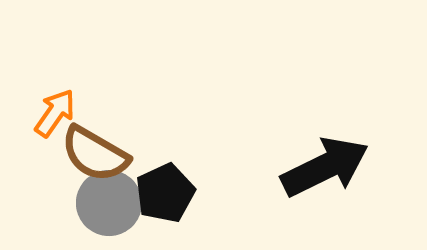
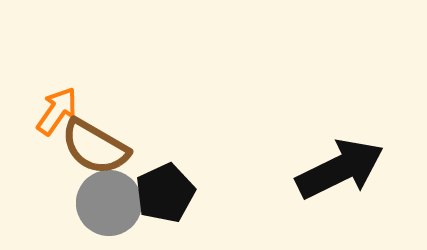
orange arrow: moved 2 px right, 2 px up
brown semicircle: moved 7 px up
black arrow: moved 15 px right, 2 px down
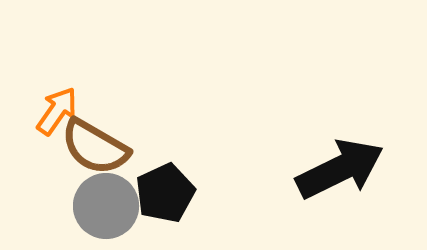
gray circle: moved 3 px left, 3 px down
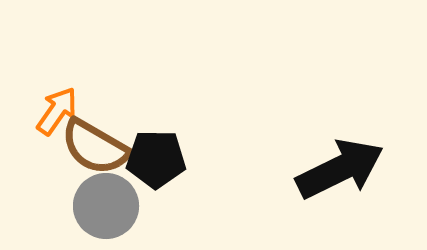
black pentagon: moved 9 px left, 34 px up; rotated 26 degrees clockwise
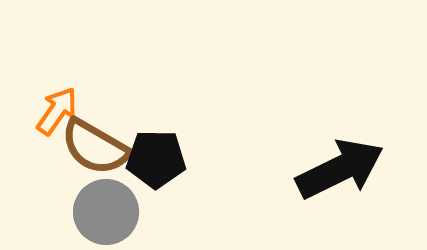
gray circle: moved 6 px down
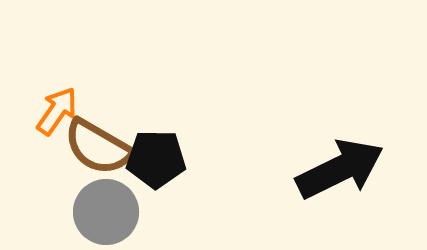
brown semicircle: moved 3 px right
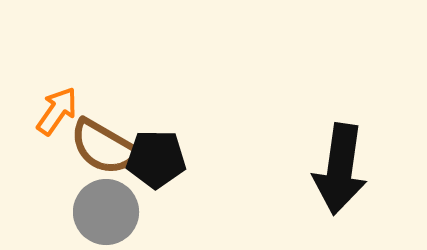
brown semicircle: moved 6 px right
black arrow: rotated 124 degrees clockwise
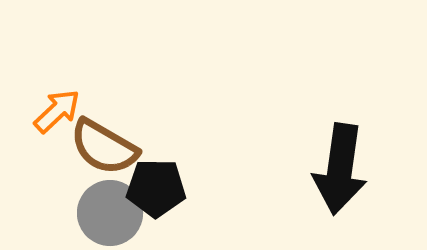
orange arrow: rotated 12 degrees clockwise
black pentagon: moved 29 px down
gray circle: moved 4 px right, 1 px down
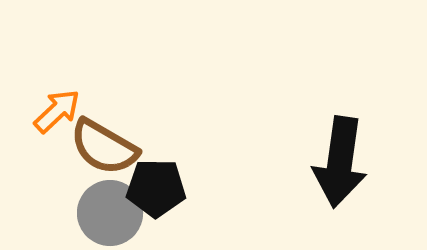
black arrow: moved 7 px up
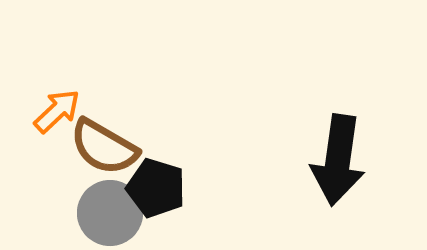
black arrow: moved 2 px left, 2 px up
black pentagon: rotated 16 degrees clockwise
